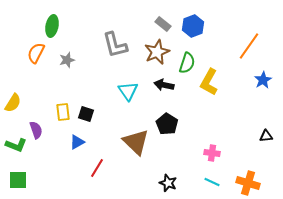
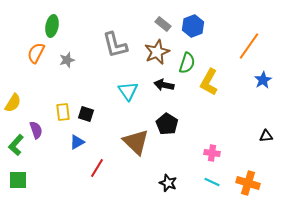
green L-shape: rotated 110 degrees clockwise
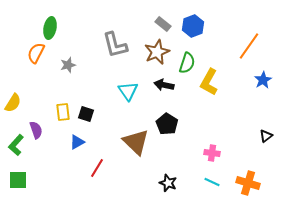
green ellipse: moved 2 px left, 2 px down
gray star: moved 1 px right, 5 px down
black triangle: rotated 32 degrees counterclockwise
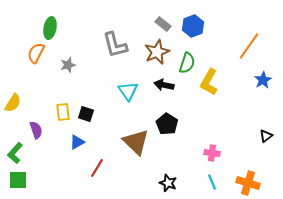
green L-shape: moved 1 px left, 8 px down
cyan line: rotated 42 degrees clockwise
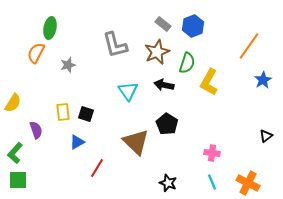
orange cross: rotated 10 degrees clockwise
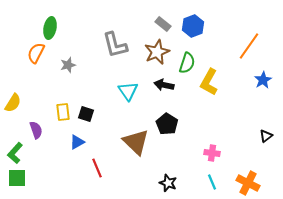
red line: rotated 54 degrees counterclockwise
green square: moved 1 px left, 2 px up
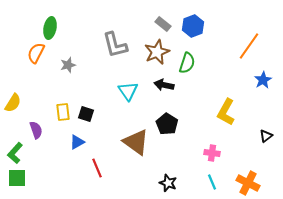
yellow L-shape: moved 17 px right, 30 px down
brown triangle: rotated 8 degrees counterclockwise
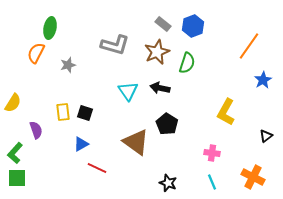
gray L-shape: rotated 60 degrees counterclockwise
black arrow: moved 4 px left, 3 px down
black square: moved 1 px left, 1 px up
blue triangle: moved 4 px right, 2 px down
red line: rotated 42 degrees counterclockwise
orange cross: moved 5 px right, 6 px up
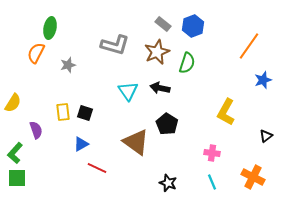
blue star: rotated 12 degrees clockwise
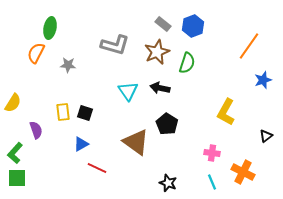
gray star: rotated 21 degrees clockwise
orange cross: moved 10 px left, 5 px up
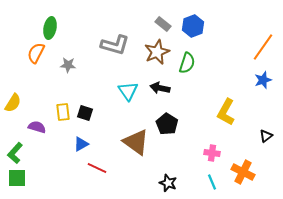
orange line: moved 14 px right, 1 px down
purple semicircle: moved 1 px right, 3 px up; rotated 54 degrees counterclockwise
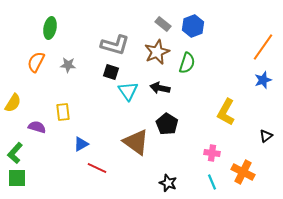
orange semicircle: moved 9 px down
black square: moved 26 px right, 41 px up
